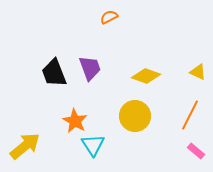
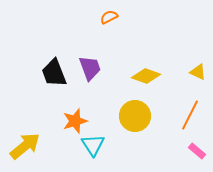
orange star: rotated 25 degrees clockwise
pink rectangle: moved 1 px right
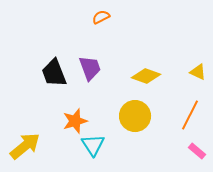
orange semicircle: moved 8 px left
